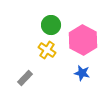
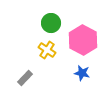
green circle: moved 2 px up
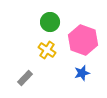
green circle: moved 1 px left, 1 px up
pink hexagon: rotated 8 degrees counterclockwise
blue star: rotated 28 degrees counterclockwise
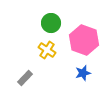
green circle: moved 1 px right, 1 px down
pink hexagon: moved 1 px right
blue star: moved 1 px right
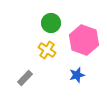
blue star: moved 6 px left, 2 px down
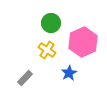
pink hexagon: moved 1 px left, 2 px down; rotated 16 degrees clockwise
blue star: moved 8 px left, 2 px up; rotated 14 degrees counterclockwise
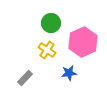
blue star: rotated 21 degrees clockwise
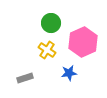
gray rectangle: rotated 28 degrees clockwise
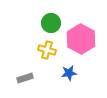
pink hexagon: moved 2 px left, 3 px up; rotated 8 degrees counterclockwise
yellow cross: rotated 18 degrees counterclockwise
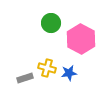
yellow cross: moved 18 px down
